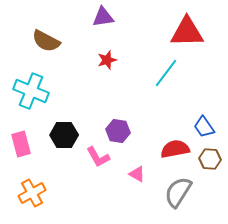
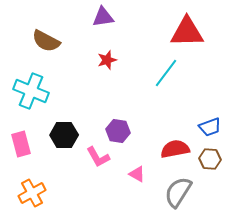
blue trapezoid: moved 6 px right; rotated 75 degrees counterclockwise
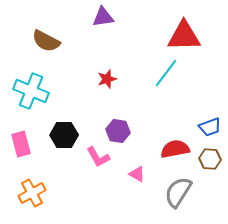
red triangle: moved 3 px left, 4 px down
red star: moved 19 px down
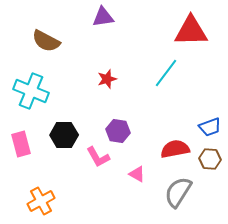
red triangle: moved 7 px right, 5 px up
orange cross: moved 9 px right, 8 px down
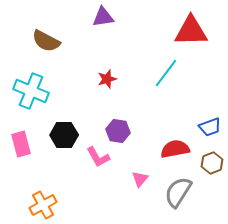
brown hexagon: moved 2 px right, 4 px down; rotated 25 degrees counterclockwise
pink triangle: moved 3 px right, 5 px down; rotated 42 degrees clockwise
orange cross: moved 2 px right, 4 px down
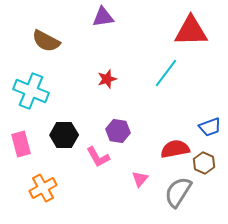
brown hexagon: moved 8 px left; rotated 15 degrees counterclockwise
orange cross: moved 17 px up
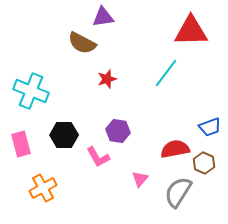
brown semicircle: moved 36 px right, 2 px down
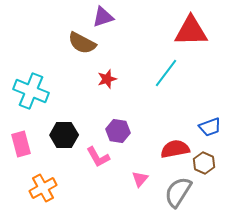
purple triangle: rotated 10 degrees counterclockwise
